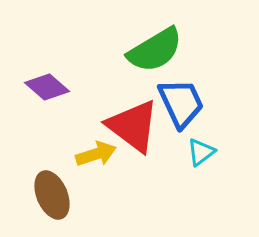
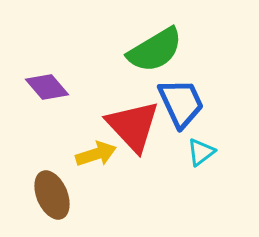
purple diamond: rotated 9 degrees clockwise
red triangle: rotated 10 degrees clockwise
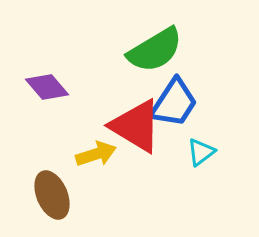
blue trapezoid: moved 7 px left; rotated 58 degrees clockwise
red triangle: moved 3 px right; rotated 16 degrees counterclockwise
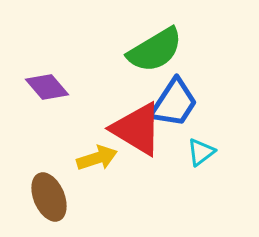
red triangle: moved 1 px right, 3 px down
yellow arrow: moved 1 px right, 4 px down
brown ellipse: moved 3 px left, 2 px down
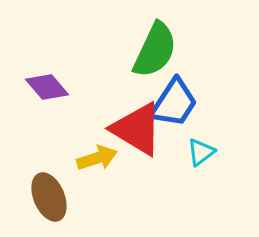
green semicircle: rotated 34 degrees counterclockwise
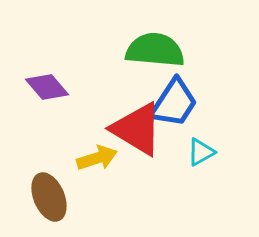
green semicircle: rotated 110 degrees counterclockwise
cyan triangle: rotated 8 degrees clockwise
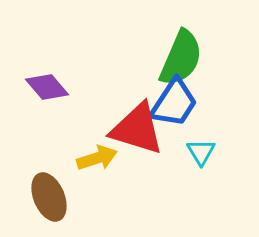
green semicircle: moved 26 px right, 8 px down; rotated 108 degrees clockwise
red triangle: rotated 14 degrees counterclockwise
cyan triangle: rotated 32 degrees counterclockwise
